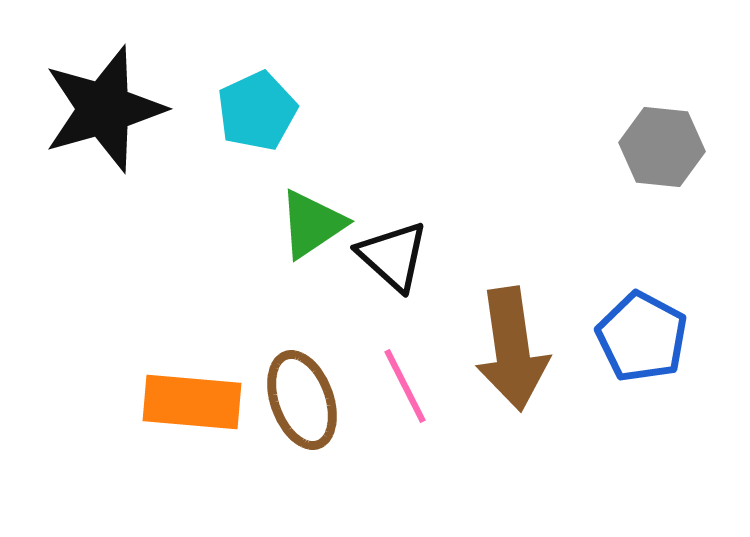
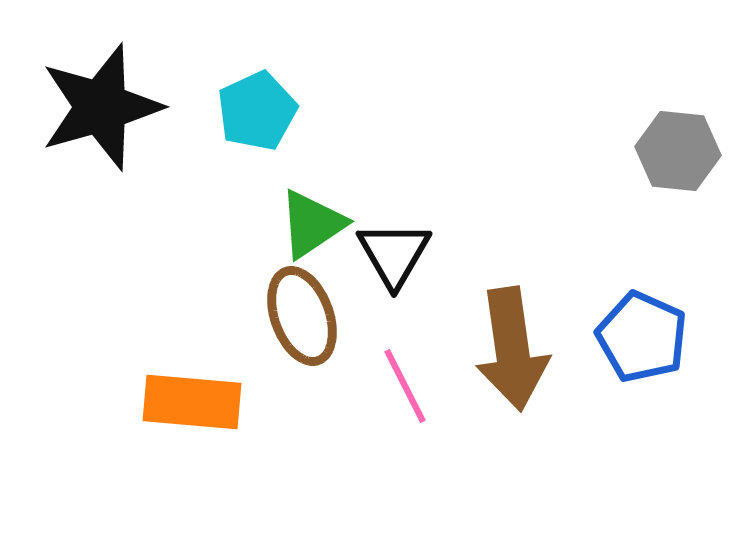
black star: moved 3 px left, 2 px up
gray hexagon: moved 16 px right, 4 px down
black triangle: moved 1 px right, 2 px up; rotated 18 degrees clockwise
blue pentagon: rotated 4 degrees counterclockwise
brown ellipse: moved 84 px up
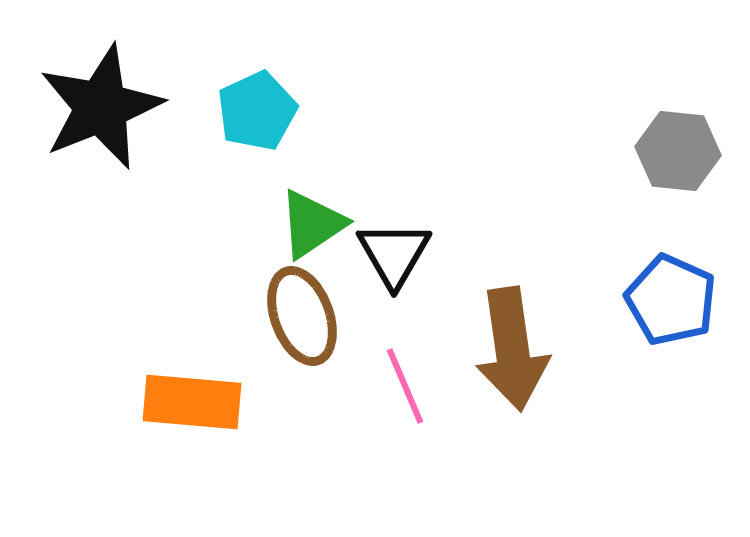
black star: rotated 6 degrees counterclockwise
blue pentagon: moved 29 px right, 37 px up
pink line: rotated 4 degrees clockwise
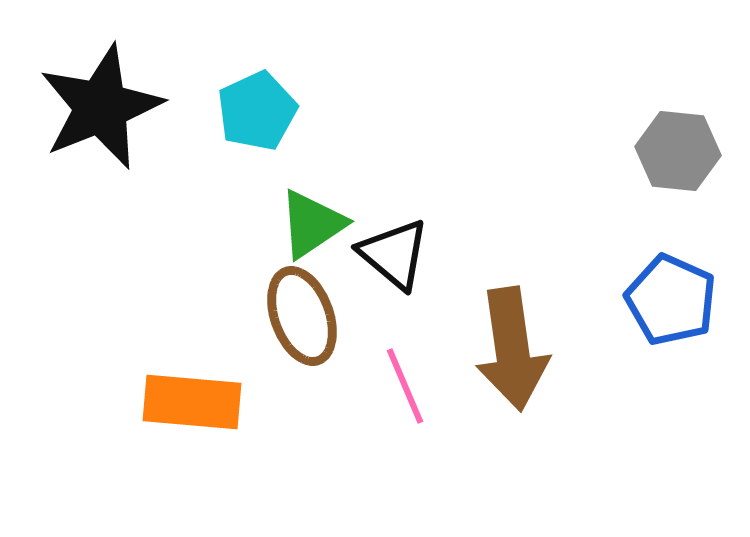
black triangle: rotated 20 degrees counterclockwise
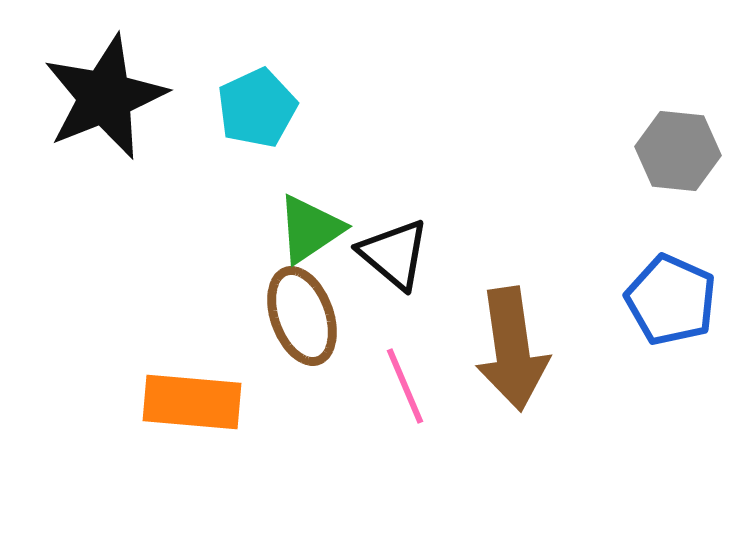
black star: moved 4 px right, 10 px up
cyan pentagon: moved 3 px up
green triangle: moved 2 px left, 5 px down
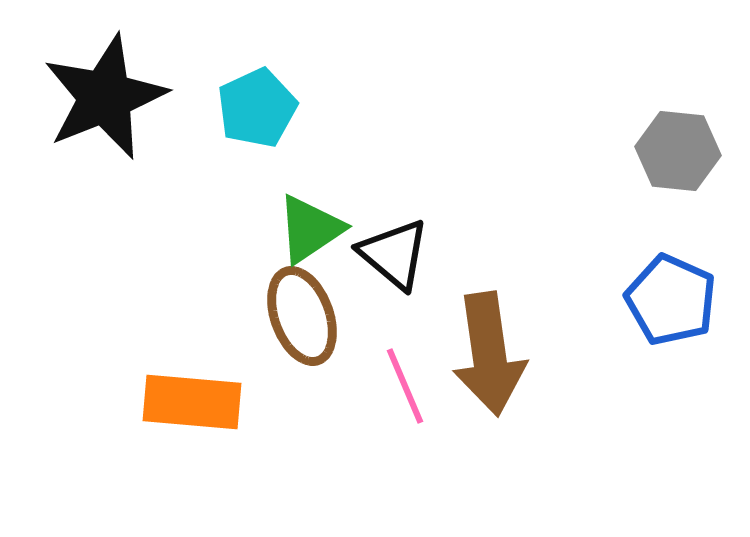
brown arrow: moved 23 px left, 5 px down
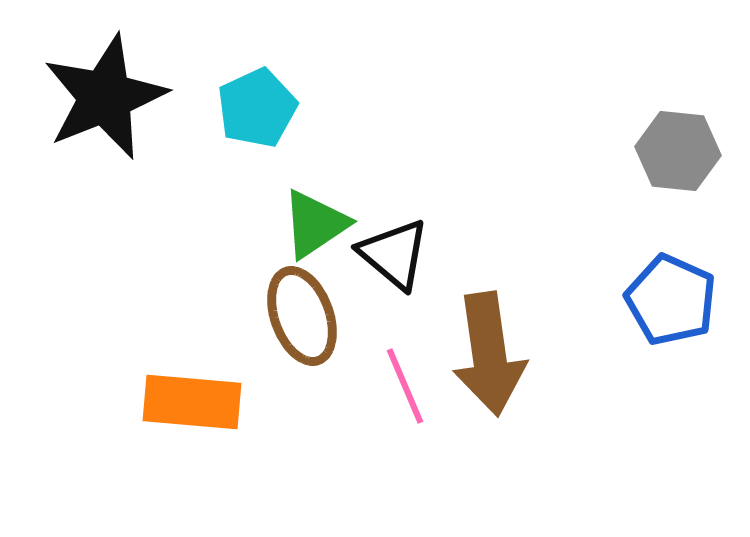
green triangle: moved 5 px right, 5 px up
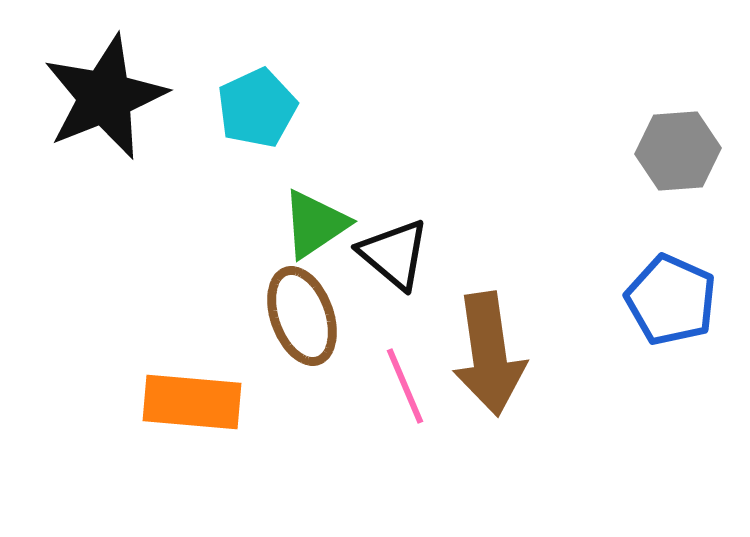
gray hexagon: rotated 10 degrees counterclockwise
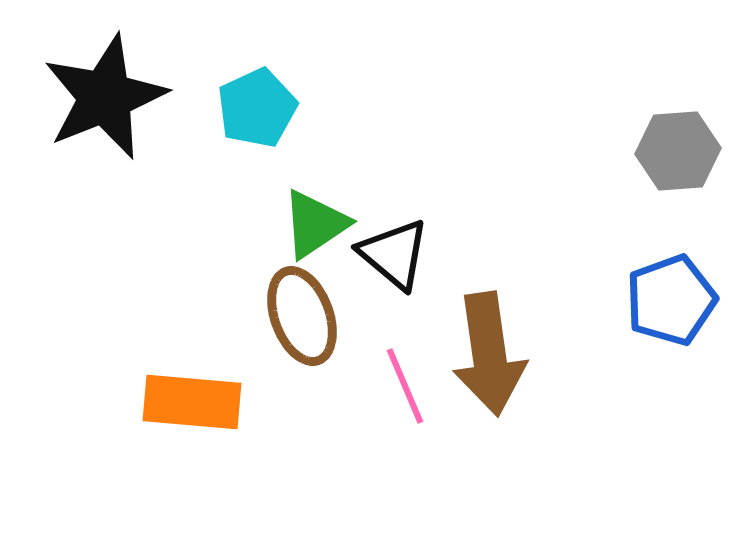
blue pentagon: rotated 28 degrees clockwise
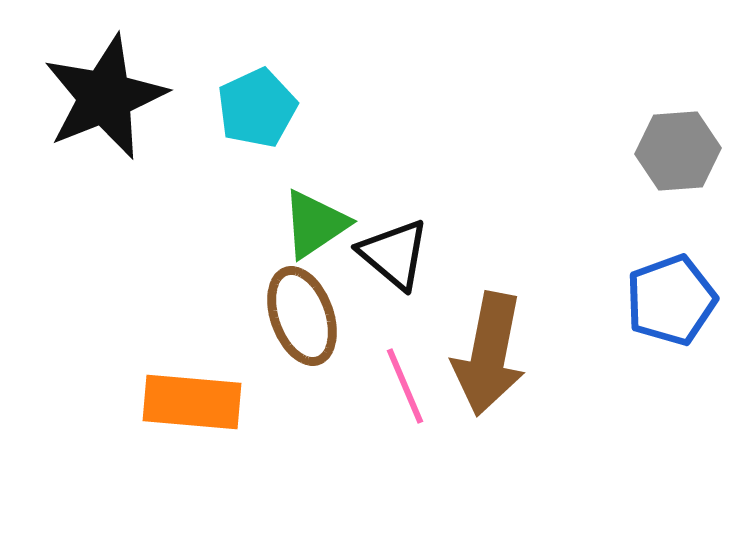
brown arrow: rotated 19 degrees clockwise
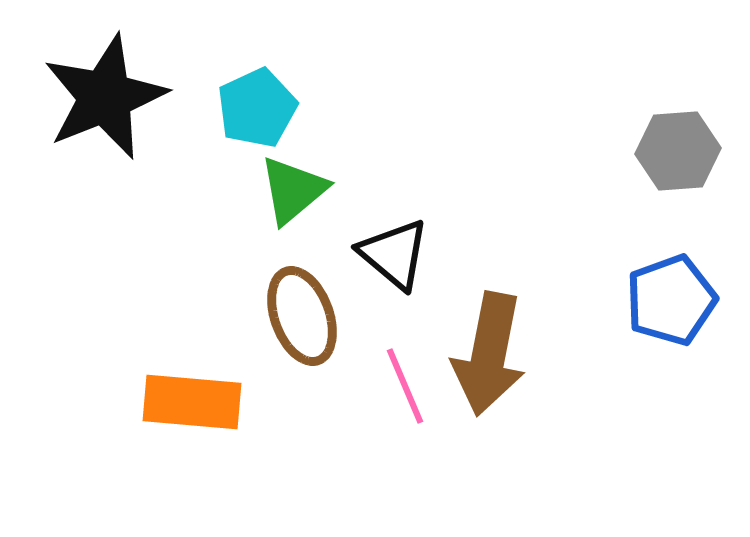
green triangle: moved 22 px left, 34 px up; rotated 6 degrees counterclockwise
